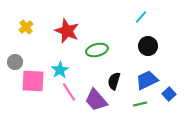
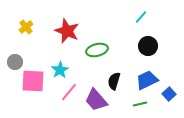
pink line: rotated 72 degrees clockwise
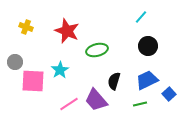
yellow cross: rotated 32 degrees counterclockwise
pink line: moved 12 px down; rotated 18 degrees clockwise
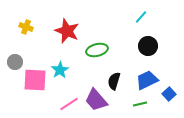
pink square: moved 2 px right, 1 px up
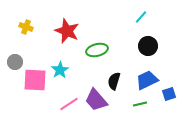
blue square: rotated 24 degrees clockwise
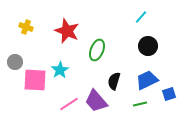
green ellipse: rotated 55 degrees counterclockwise
purple trapezoid: moved 1 px down
